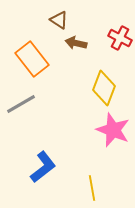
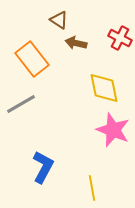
yellow diamond: rotated 32 degrees counterclockwise
blue L-shape: rotated 24 degrees counterclockwise
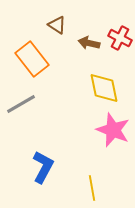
brown triangle: moved 2 px left, 5 px down
brown arrow: moved 13 px right
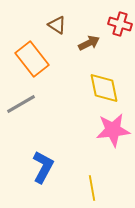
red cross: moved 14 px up; rotated 10 degrees counterclockwise
brown arrow: rotated 140 degrees clockwise
pink star: rotated 28 degrees counterclockwise
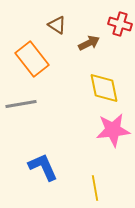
gray line: rotated 20 degrees clockwise
blue L-shape: rotated 52 degrees counterclockwise
yellow line: moved 3 px right
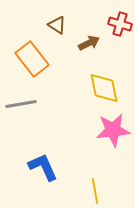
yellow line: moved 3 px down
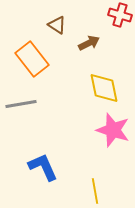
red cross: moved 9 px up
pink star: rotated 24 degrees clockwise
